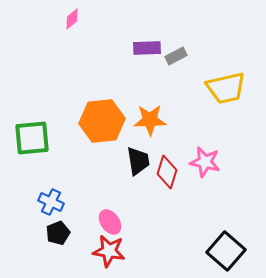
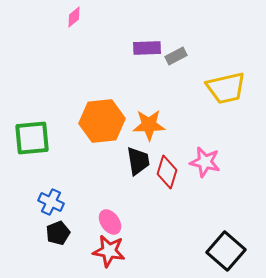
pink diamond: moved 2 px right, 2 px up
orange star: moved 1 px left, 5 px down
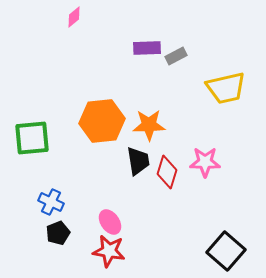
pink star: rotated 12 degrees counterclockwise
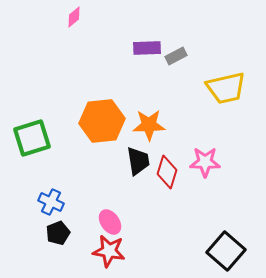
green square: rotated 12 degrees counterclockwise
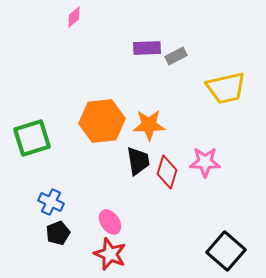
red star: moved 1 px right, 3 px down; rotated 12 degrees clockwise
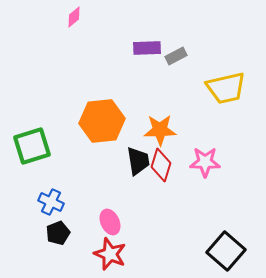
orange star: moved 11 px right, 5 px down
green square: moved 8 px down
red diamond: moved 6 px left, 7 px up
pink ellipse: rotated 10 degrees clockwise
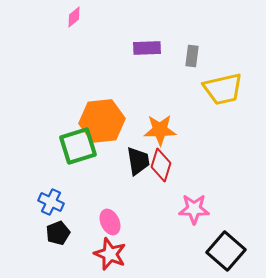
gray rectangle: moved 16 px right; rotated 55 degrees counterclockwise
yellow trapezoid: moved 3 px left, 1 px down
green square: moved 46 px right
pink star: moved 11 px left, 47 px down
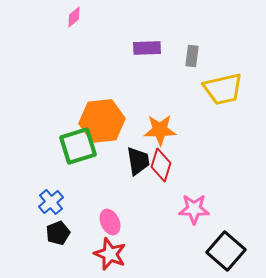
blue cross: rotated 25 degrees clockwise
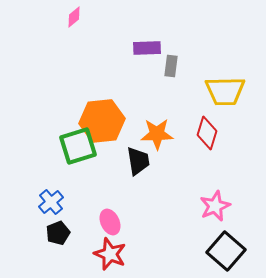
gray rectangle: moved 21 px left, 10 px down
yellow trapezoid: moved 2 px right, 2 px down; rotated 12 degrees clockwise
orange star: moved 3 px left, 4 px down
red diamond: moved 46 px right, 32 px up
pink star: moved 21 px right, 3 px up; rotated 24 degrees counterclockwise
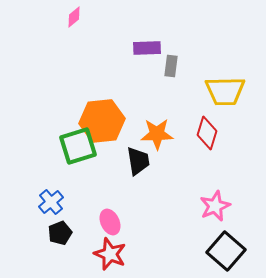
black pentagon: moved 2 px right
